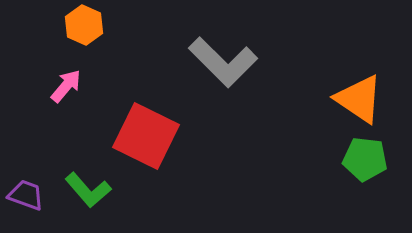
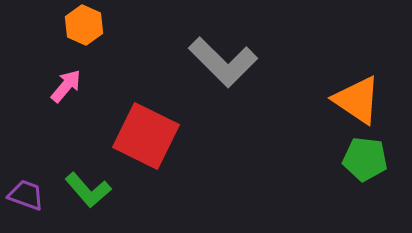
orange triangle: moved 2 px left, 1 px down
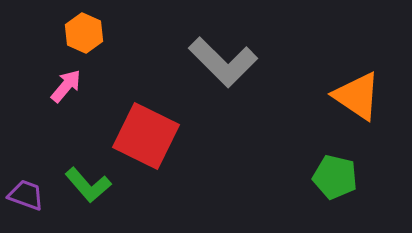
orange hexagon: moved 8 px down
orange triangle: moved 4 px up
green pentagon: moved 30 px left, 18 px down; rotated 6 degrees clockwise
green L-shape: moved 5 px up
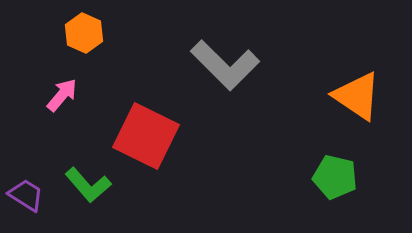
gray L-shape: moved 2 px right, 3 px down
pink arrow: moved 4 px left, 9 px down
purple trapezoid: rotated 12 degrees clockwise
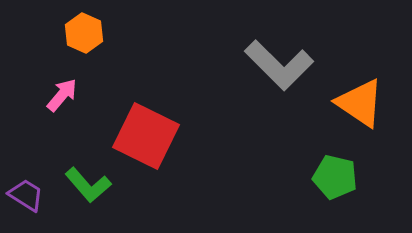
gray L-shape: moved 54 px right
orange triangle: moved 3 px right, 7 px down
